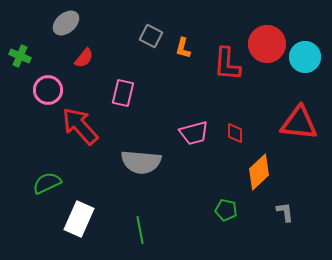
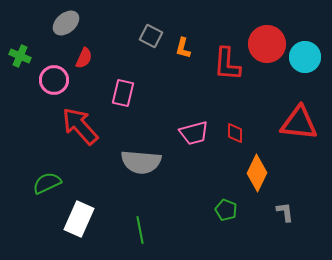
red semicircle: rotated 15 degrees counterclockwise
pink circle: moved 6 px right, 10 px up
orange diamond: moved 2 px left, 1 px down; rotated 21 degrees counterclockwise
green pentagon: rotated 10 degrees clockwise
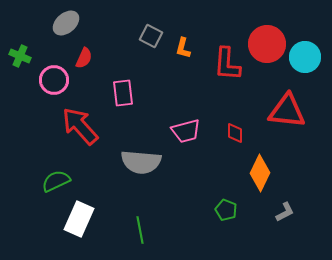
pink rectangle: rotated 20 degrees counterclockwise
red triangle: moved 12 px left, 12 px up
pink trapezoid: moved 8 px left, 2 px up
orange diamond: moved 3 px right
green semicircle: moved 9 px right, 2 px up
gray L-shape: rotated 70 degrees clockwise
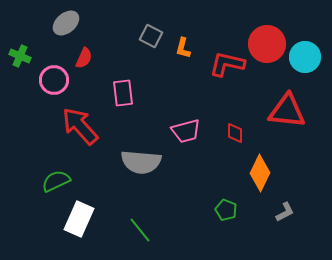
red L-shape: rotated 99 degrees clockwise
green line: rotated 28 degrees counterclockwise
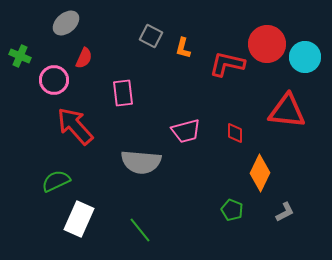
red arrow: moved 5 px left
green pentagon: moved 6 px right
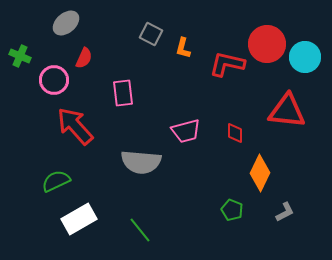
gray square: moved 2 px up
white rectangle: rotated 36 degrees clockwise
